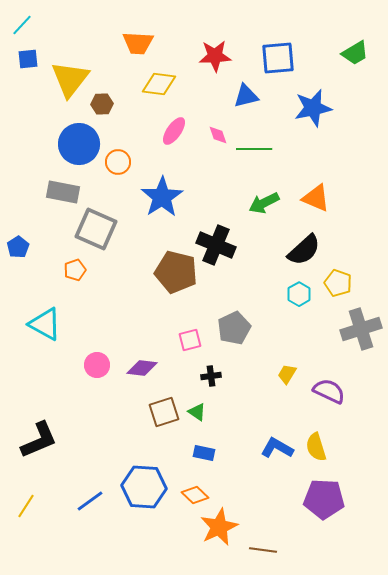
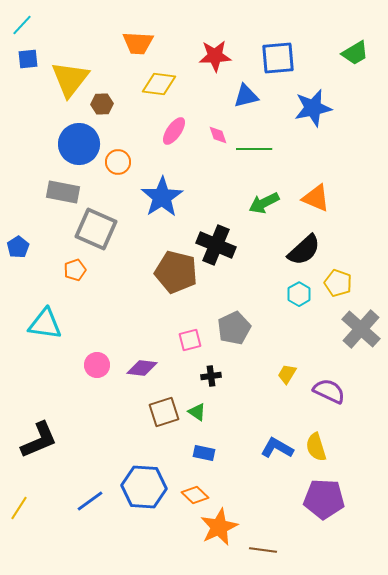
cyan triangle at (45, 324): rotated 21 degrees counterclockwise
gray cross at (361, 329): rotated 30 degrees counterclockwise
yellow line at (26, 506): moved 7 px left, 2 px down
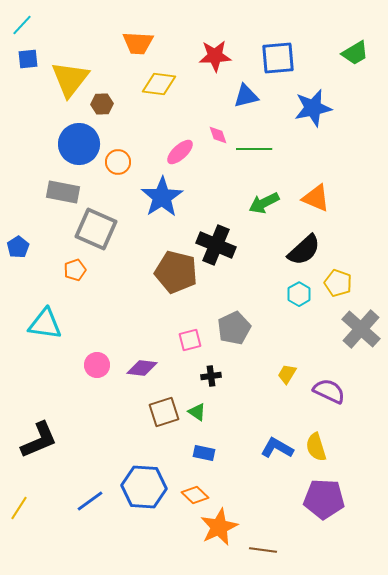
pink ellipse at (174, 131): moved 6 px right, 21 px down; rotated 12 degrees clockwise
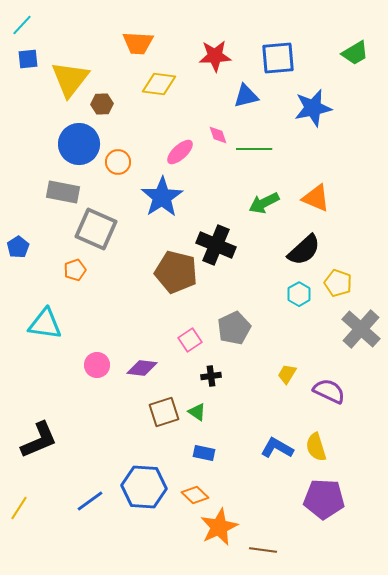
pink square at (190, 340): rotated 20 degrees counterclockwise
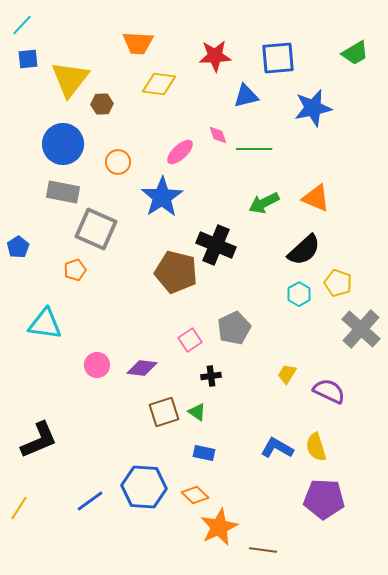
blue circle at (79, 144): moved 16 px left
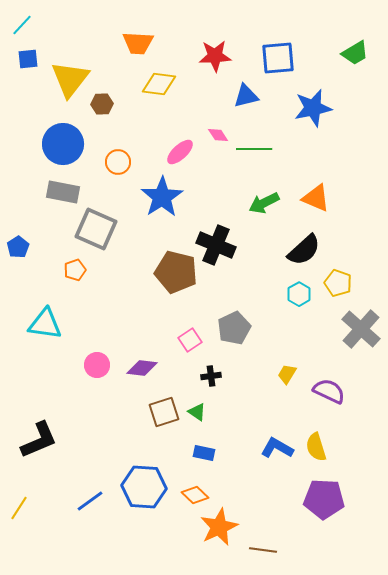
pink diamond at (218, 135): rotated 15 degrees counterclockwise
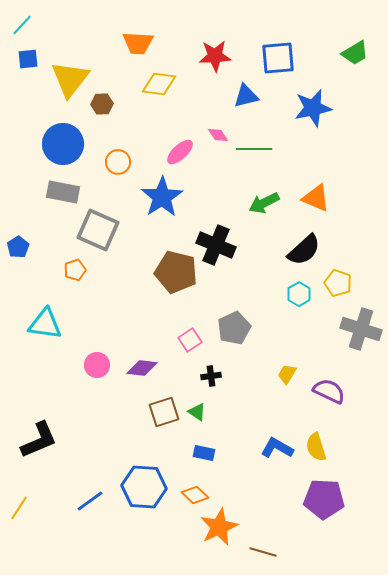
gray square at (96, 229): moved 2 px right, 1 px down
gray cross at (361, 329): rotated 24 degrees counterclockwise
brown line at (263, 550): moved 2 px down; rotated 8 degrees clockwise
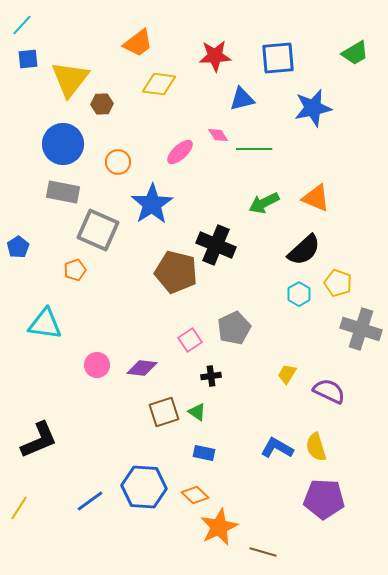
orange trapezoid at (138, 43): rotated 40 degrees counterclockwise
blue triangle at (246, 96): moved 4 px left, 3 px down
blue star at (162, 197): moved 10 px left, 7 px down
